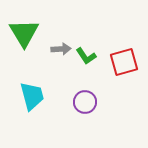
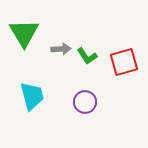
green L-shape: moved 1 px right
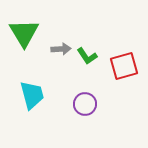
red square: moved 4 px down
cyan trapezoid: moved 1 px up
purple circle: moved 2 px down
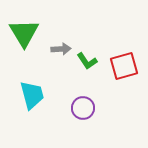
green L-shape: moved 5 px down
purple circle: moved 2 px left, 4 px down
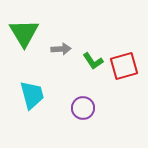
green L-shape: moved 6 px right
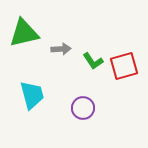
green triangle: rotated 48 degrees clockwise
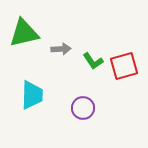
cyan trapezoid: rotated 16 degrees clockwise
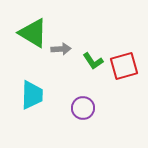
green triangle: moved 9 px right; rotated 44 degrees clockwise
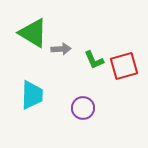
green L-shape: moved 1 px right, 1 px up; rotated 10 degrees clockwise
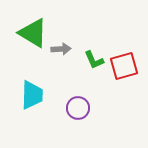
purple circle: moved 5 px left
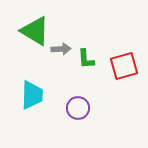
green triangle: moved 2 px right, 2 px up
green L-shape: moved 8 px left, 1 px up; rotated 20 degrees clockwise
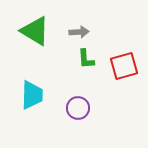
gray arrow: moved 18 px right, 17 px up
